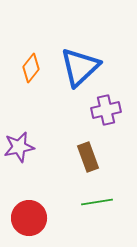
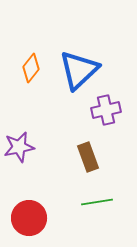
blue triangle: moved 1 px left, 3 px down
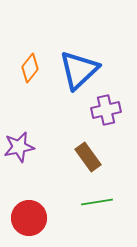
orange diamond: moved 1 px left
brown rectangle: rotated 16 degrees counterclockwise
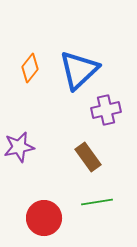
red circle: moved 15 px right
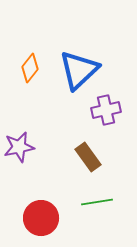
red circle: moved 3 px left
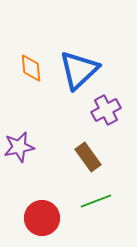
orange diamond: moved 1 px right; rotated 44 degrees counterclockwise
purple cross: rotated 16 degrees counterclockwise
green line: moved 1 px left, 1 px up; rotated 12 degrees counterclockwise
red circle: moved 1 px right
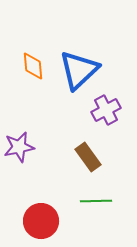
orange diamond: moved 2 px right, 2 px up
green line: rotated 20 degrees clockwise
red circle: moved 1 px left, 3 px down
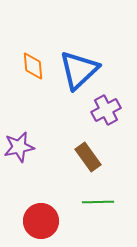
green line: moved 2 px right, 1 px down
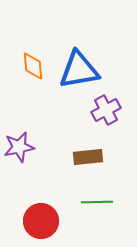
blue triangle: rotated 33 degrees clockwise
brown rectangle: rotated 60 degrees counterclockwise
green line: moved 1 px left
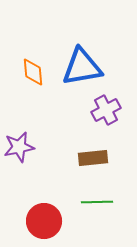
orange diamond: moved 6 px down
blue triangle: moved 3 px right, 3 px up
brown rectangle: moved 5 px right, 1 px down
red circle: moved 3 px right
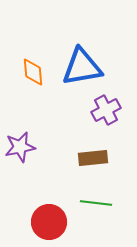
purple star: moved 1 px right
green line: moved 1 px left, 1 px down; rotated 8 degrees clockwise
red circle: moved 5 px right, 1 px down
